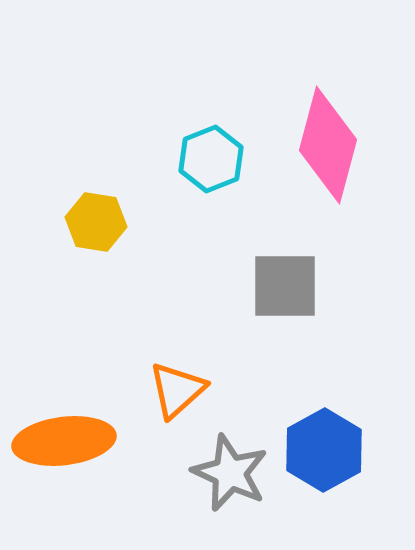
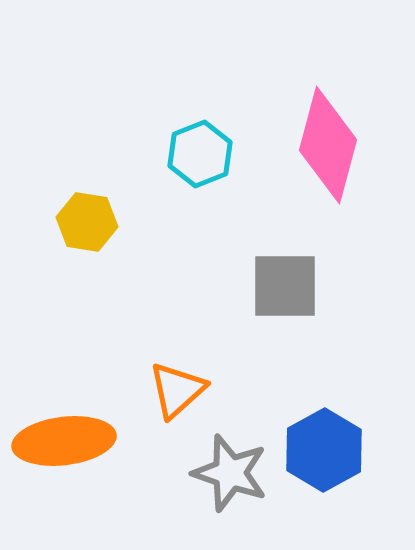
cyan hexagon: moved 11 px left, 5 px up
yellow hexagon: moved 9 px left
gray star: rotated 6 degrees counterclockwise
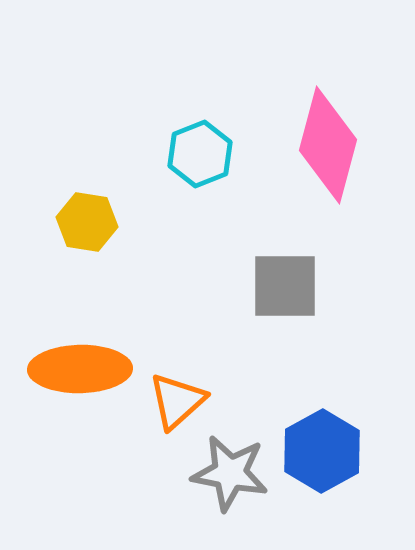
orange triangle: moved 11 px down
orange ellipse: moved 16 px right, 72 px up; rotated 6 degrees clockwise
blue hexagon: moved 2 px left, 1 px down
gray star: rotated 8 degrees counterclockwise
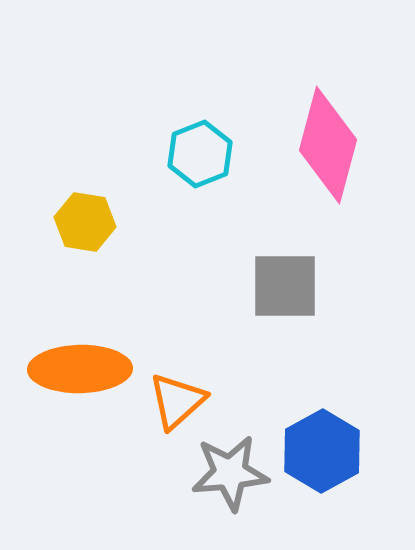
yellow hexagon: moved 2 px left
gray star: rotated 16 degrees counterclockwise
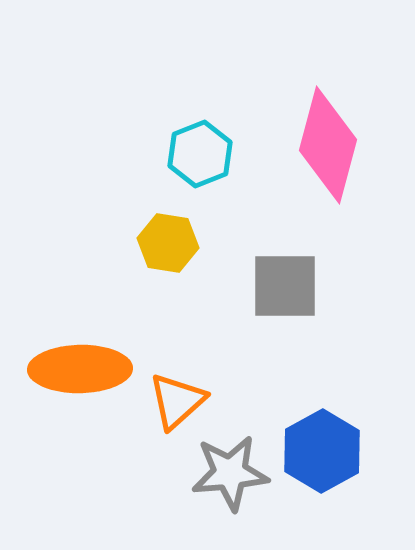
yellow hexagon: moved 83 px right, 21 px down
